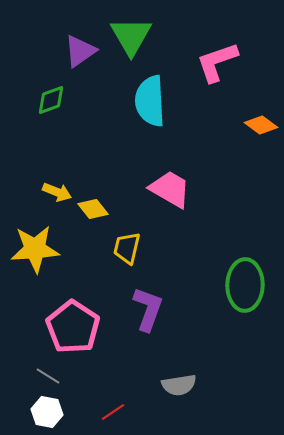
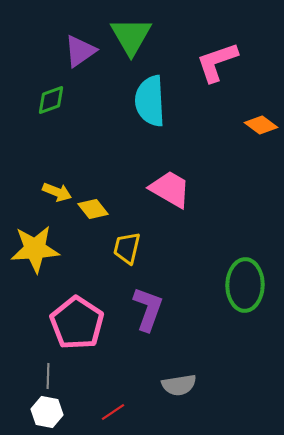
pink pentagon: moved 4 px right, 4 px up
gray line: rotated 60 degrees clockwise
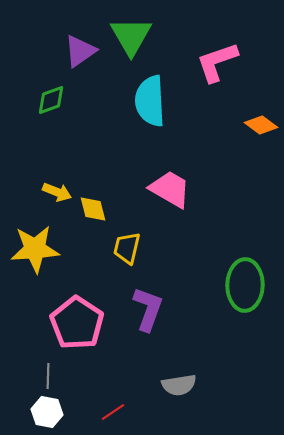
yellow diamond: rotated 24 degrees clockwise
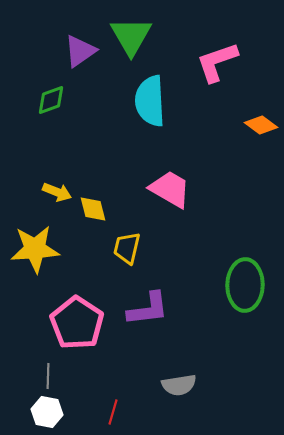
purple L-shape: rotated 63 degrees clockwise
red line: rotated 40 degrees counterclockwise
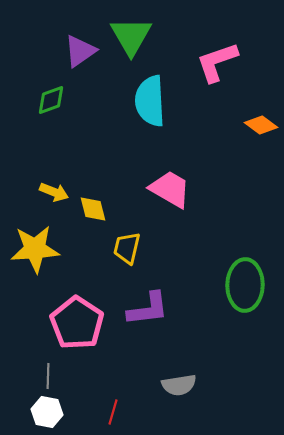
yellow arrow: moved 3 px left
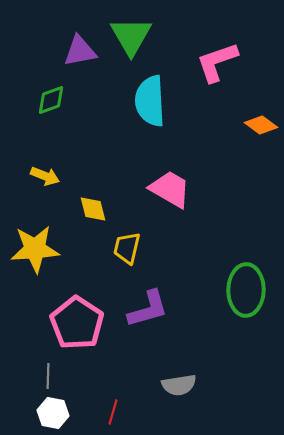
purple triangle: rotated 24 degrees clockwise
yellow arrow: moved 9 px left, 16 px up
green ellipse: moved 1 px right, 5 px down
purple L-shape: rotated 9 degrees counterclockwise
white hexagon: moved 6 px right, 1 px down
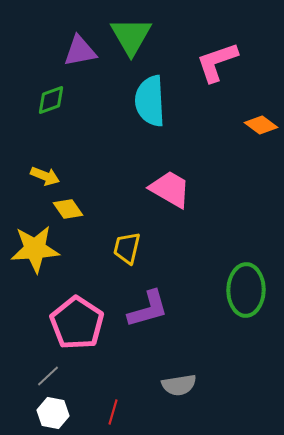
yellow diamond: moved 25 px left; rotated 20 degrees counterclockwise
gray line: rotated 45 degrees clockwise
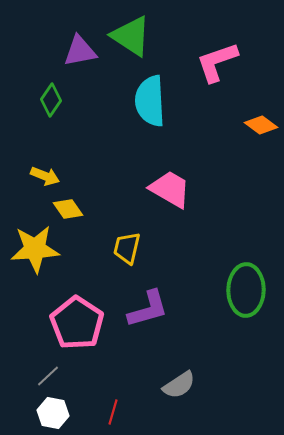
green triangle: rotated 27 degrees counterclockwise
green diamond: rotated 36 degrees counterclockwise
gray semicircle: rotated 24 degrees counterclockwise
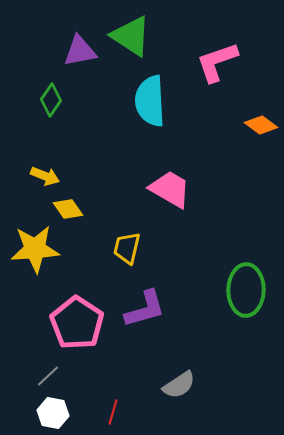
purple L-shape: moved 3 px left
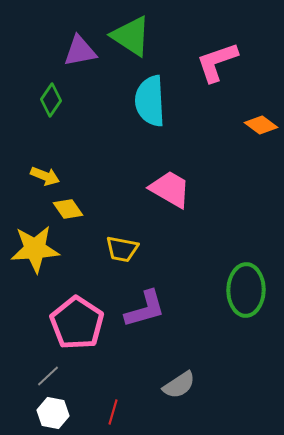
yellow trapezoid: moved 5 px left, 1 px down; rotated 92 degrees counterclockwise
